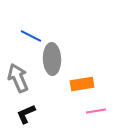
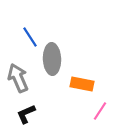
blue line: moved 1 px left, 1 px down; rotated 30 degrees clockwise
orange rectangle: rotated 20 degrees clockwise
pink line: moved 4 px right; rotated 48 degrees counterclockwise
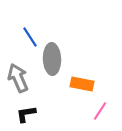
black L-shape: rotated 15 degrees clockwise
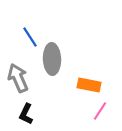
orange rectangle: moved 7 px right, 1 px down
black L-shape: rotated 55 degrees counterclockwise
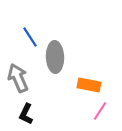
gray ellipse: moved 3 px right, 2 px up
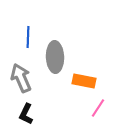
blue line: moved 2 px left; rotated 35 degrees clockwise
gray arrow: moved 3 px right
orange rectangle: moved 5 px left, 4 px up
pink line: moved 2 px left, 3 px up
